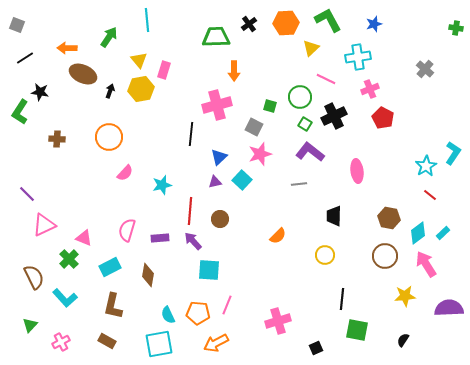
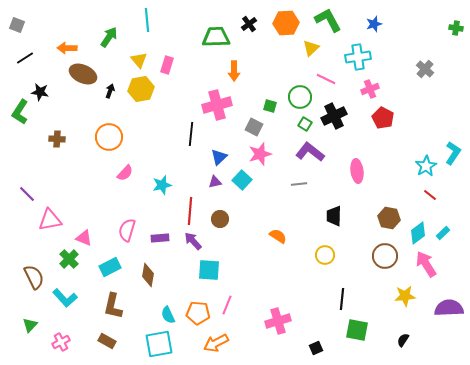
pink rectangle at (164, 70): moved 3 px right, 5 px up
pink triangle at (44, 225): moved 6 px right, 5 px up; rotated 15 degrees clockwise
orange semicircle at (278, 236): rotated 102 degrees counterclockwise
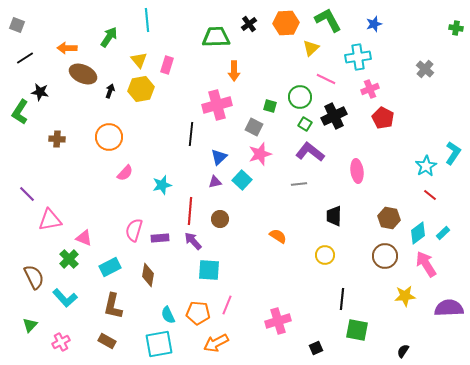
pink semicircle at (127, 230): moved 7 px right
black semicircle at (403, 340): moved 11 px down
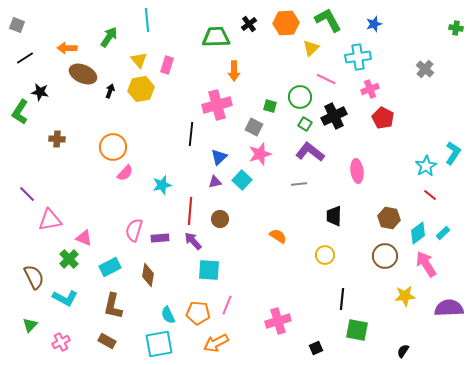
orange circle at (109, 137): moved 4 px right, 10 px down
cyan L-shape at (65, 298): rotated 20 degrees counterclockwise
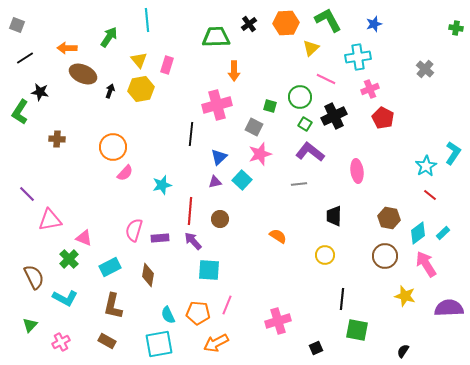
yellow star at (405, 296): rotated 20 degrees clockwise
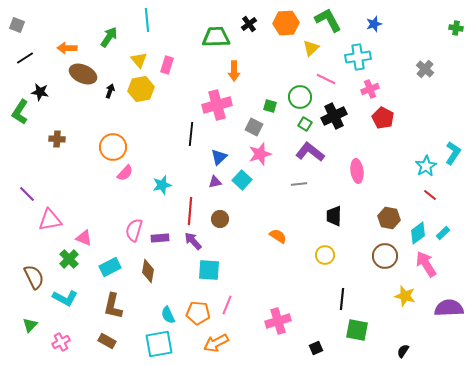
brown diamond at (148, 275): moved 4 px up
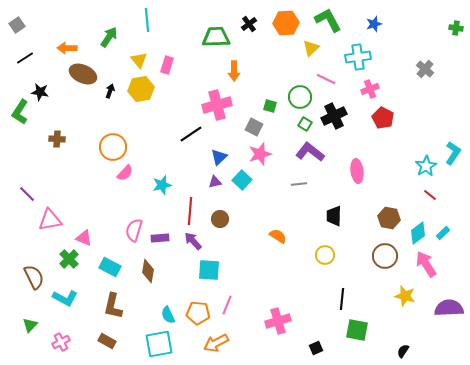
gray square at (17, 25): rotated 35 degrees clockwise
black line at (191, 134): rotated 50 degrees clockwise
cyan rectangle at (110, 267): rotated 55 degrees clockwise
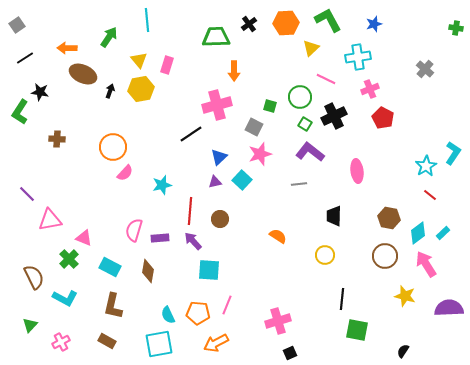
black square at (316, 348): moved 26 px left, 5 px down
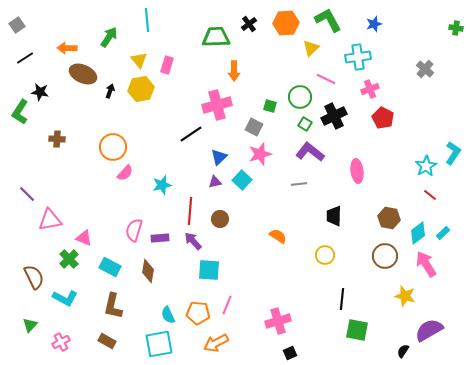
purple semicircle at (449, 308): moved 20 px left, 22 px down; rotated 28 degrees counterclockwise
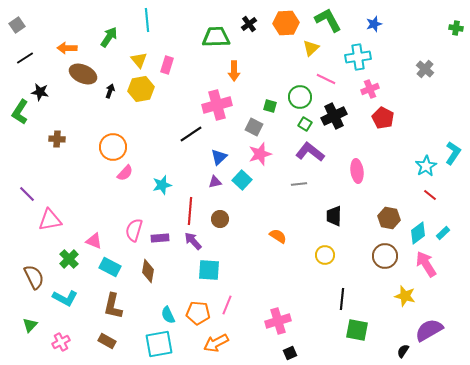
pink triangle at (84, 238): moved 10 px right, 3 px down
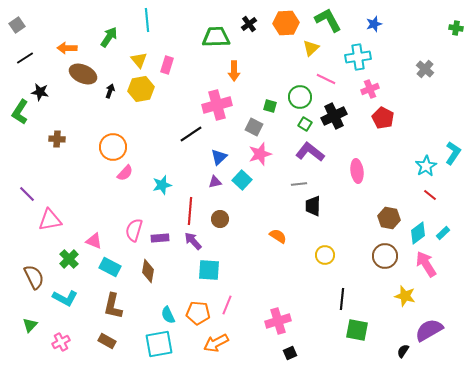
black trapezoid at (334, 216): moved 21 px left, 10 px up
